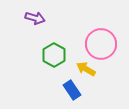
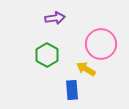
purple arrow: moved 20 px right; rotated 24 degrees counterclockwise
green hexagon: moved 7 px left
blue rectangle: rotated 30 degrees clockwise
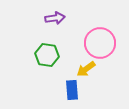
pink circle: moved 1 px left, 1 px up
green hexagon: rotated 20 degrees counterclockwise
yellow arrow: rotated 66 degrees counterclockwise
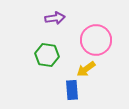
pink circle: moved 4 px left, 3 px up
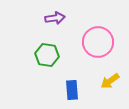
pink circle: moved 2 px right, 2 px down
yellow arrow: moved 24 px right, 12 px down
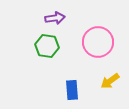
green hexagon: moved 9 px up
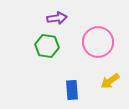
purple arrow: moved 2 px right
